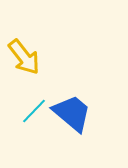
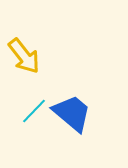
yellow arrow: moved 1 px up
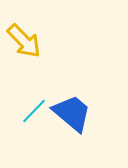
yellow arrow: moved 15 px up; rotated 6 degrees counterclockwise
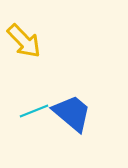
cyan line: rotated 24 degrees clockwise
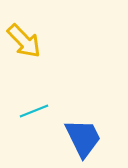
blue trapezoid: moved 11 px right, 25 px down; rotated 24 degrees clockwise
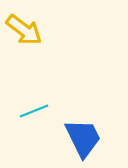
yellow arrow: moved 11 px up; rotated 9 degrees counterclockwise
